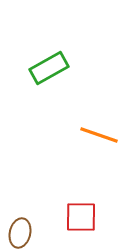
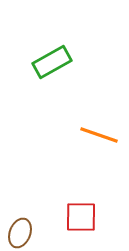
green rectangle: moved 3 px right, 6 px up
brown ellipse: rotated 8 degrees clockwise
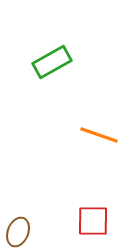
red square: moved 12 px right, 4 px down
brown ellipse: moved 2 px left, 1 px up
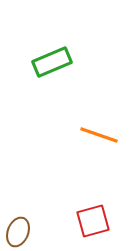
green rectangle: rotated 6 degrees clockwise
red square: rotated 16 degrees counterclockwise
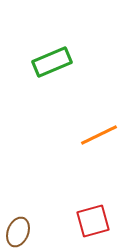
orange line: rotated 45 degrees counterclockwise
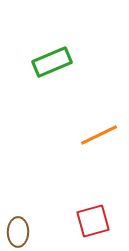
brown ellipse: rotated 20 degrees counterclockwise
